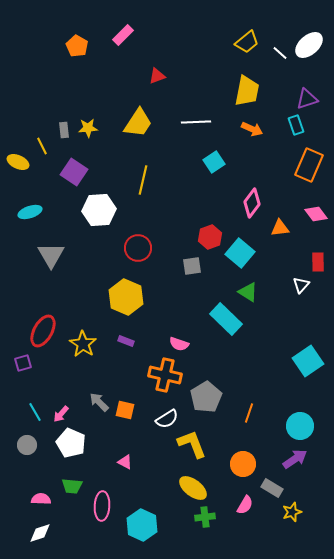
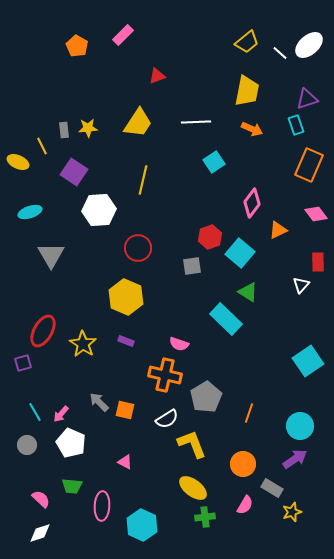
orange triangle at (280, 228): moved 2 px left, 2 px down; rotated 18 degrees counterclockwise
pink semicircle at (41, 499): rotated 42 degrees clockwise
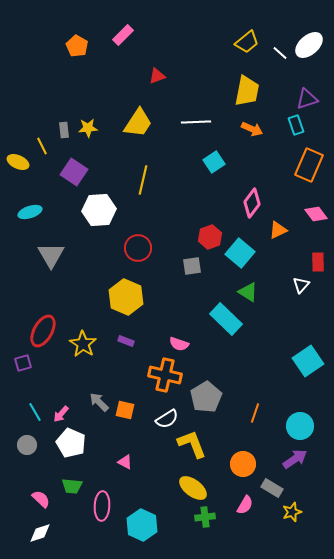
orange line at (249, 413): moved 6 px right
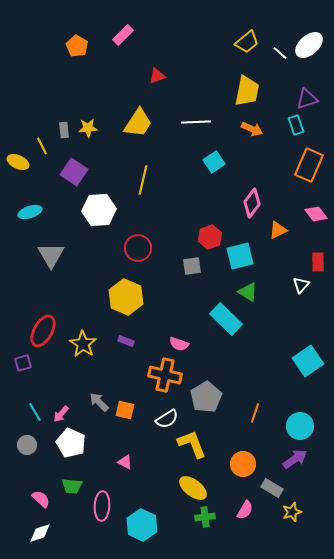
cyan square at (240, 253): moved 3 px down; rotated 36 degrees clockwise
pink semicircle at (245, 505): moved 5 px down
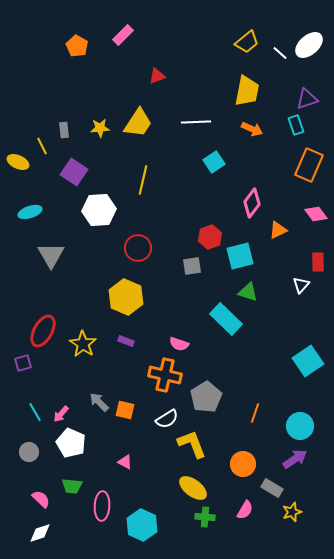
yellow star at (88, 128): moved 12 px right
green triangle at (248, 292): rotated 15 degrees counterclockwise
gray circle at (27, 445): moved 2 px right, 7 px down
green cross at (205, 517): rotated 12 degrees clockwise
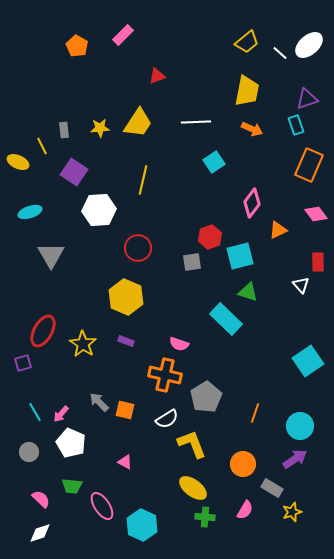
gray square at (192, 266): moved 4 px up
white triangle at (301, 285): rotated 24 degrees counterclockwise
pink ellipse at (102, 506): rotated 36 degrees counterclockwise
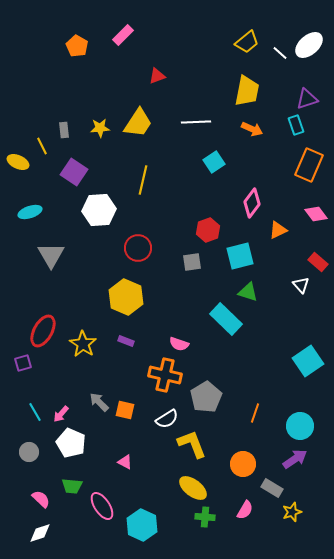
red hexagon at (210, 237): moved 2 px left, 7 px up
red rectangle at (318, 262): rotated 48 degrees counterclockwise
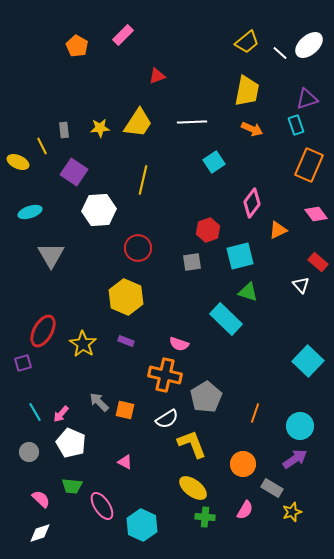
white line at (196, 122): moved 4 px left
cyan square at (308, 361): rotated 12 degrees counterclockwise
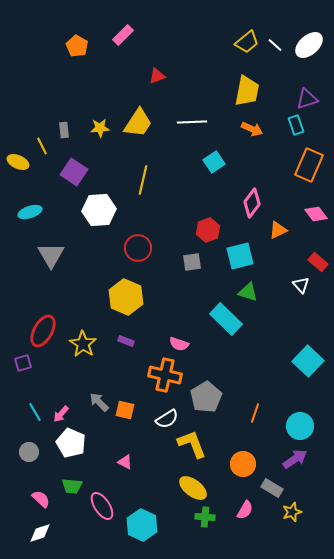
white line at (280, 53): moved 5 px left, 8 px up
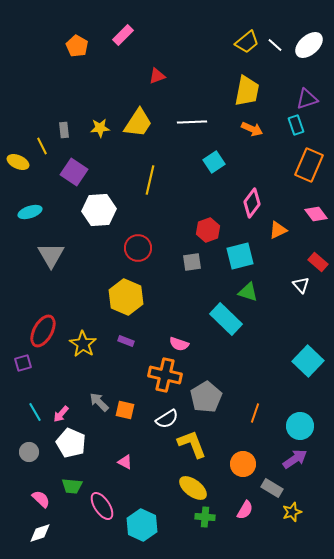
yellow line at (143, 180): moved 7 px right
